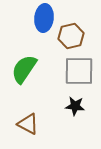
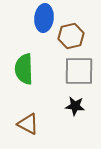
green semicircle: rotated 36 degrees counterclockwise
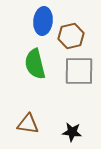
blue ellipse: moved 1 px left, 3 px down
green semicircle: moved 11 px right, 5 px up; rotated 12 degrees counterclockwise
black star: moved 3 px left, 26 px down
brown triangle: rotated 20 degrees counterclockwise
